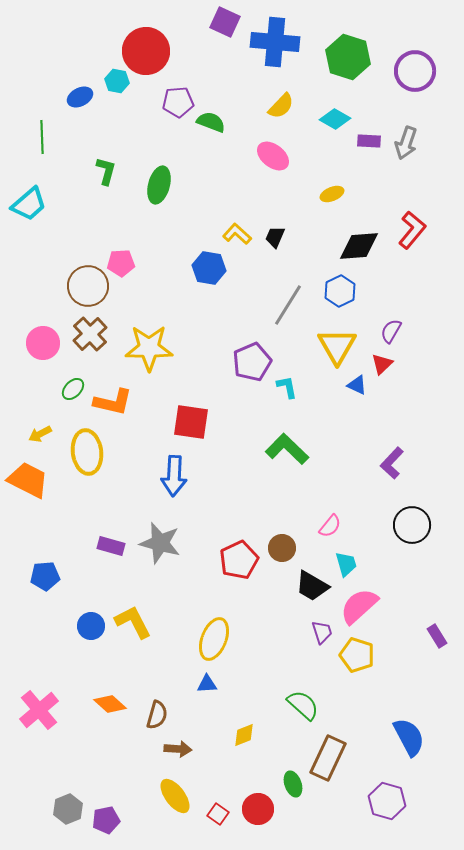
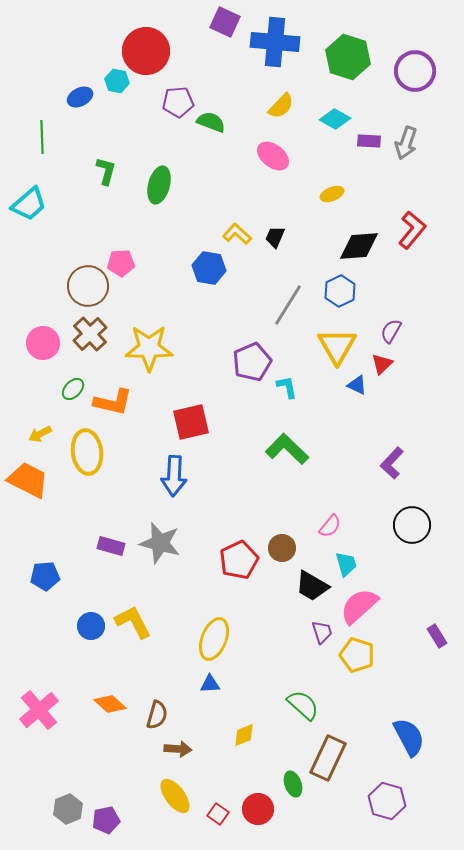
red square at (191, 422): rotated 21 degrees counterclockwise
blue triangle at (207, 684): moved 3 px right
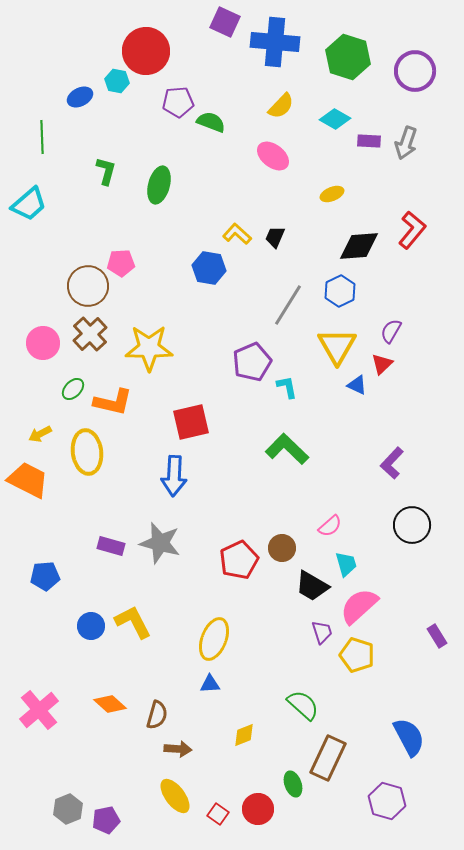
pink semicircle at (330, 526): rotated 10 degrees clockwise
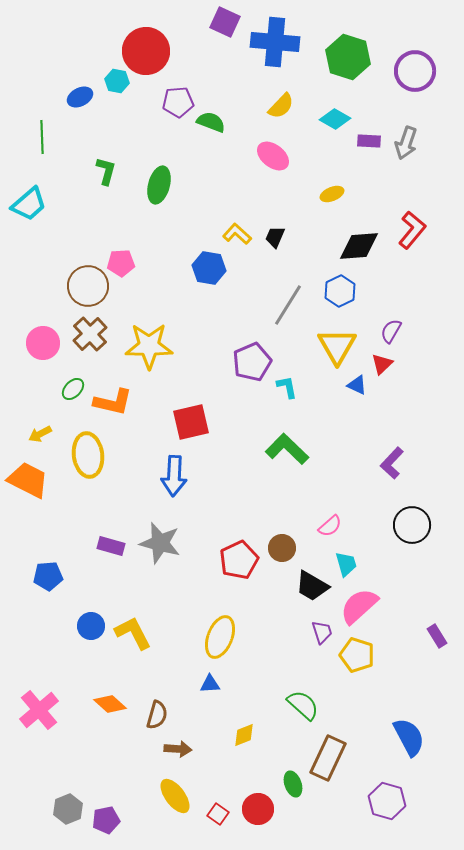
yellow star at (149, 348): moved 2 px up
yellow ellipse at (87, 452): moved 1 px right, 3 px down
blue pentagon at (45, 576): moved 3 px right
yellow L-shape at (133, 622): moved 11 px down
yellow ellipse at (214, 639): moved 6 px right, 2 px up
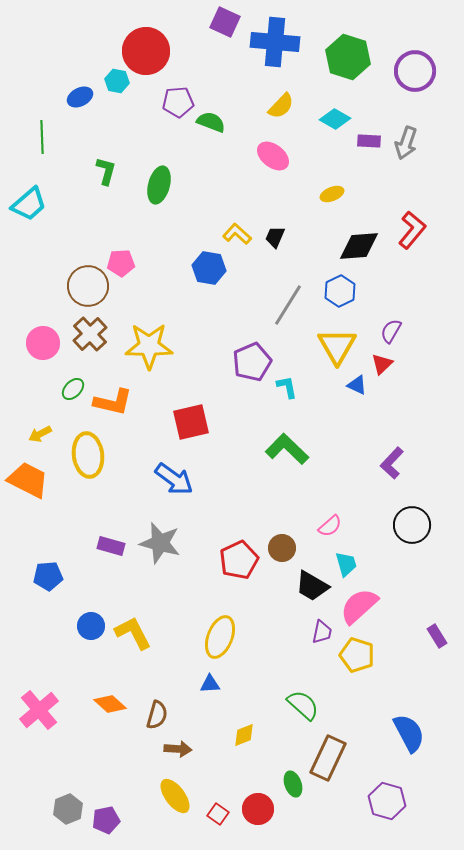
blue arrow at (174, 476): moved 3 px down; rotated 57 degrees counterclockwise
purple trapezoid at (322, 632): rotated 30 degrees clockwise
blue semicircle at (409, 737): moved 4 px up
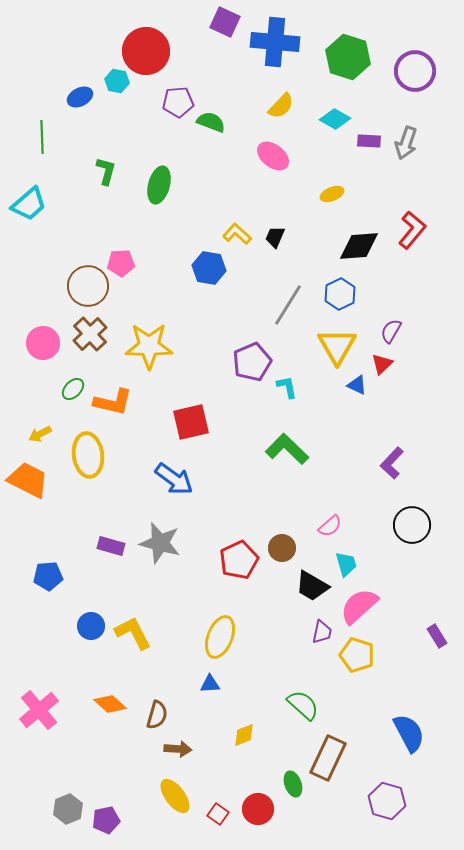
blue hexagon at (340, 291): moved 3 px down
